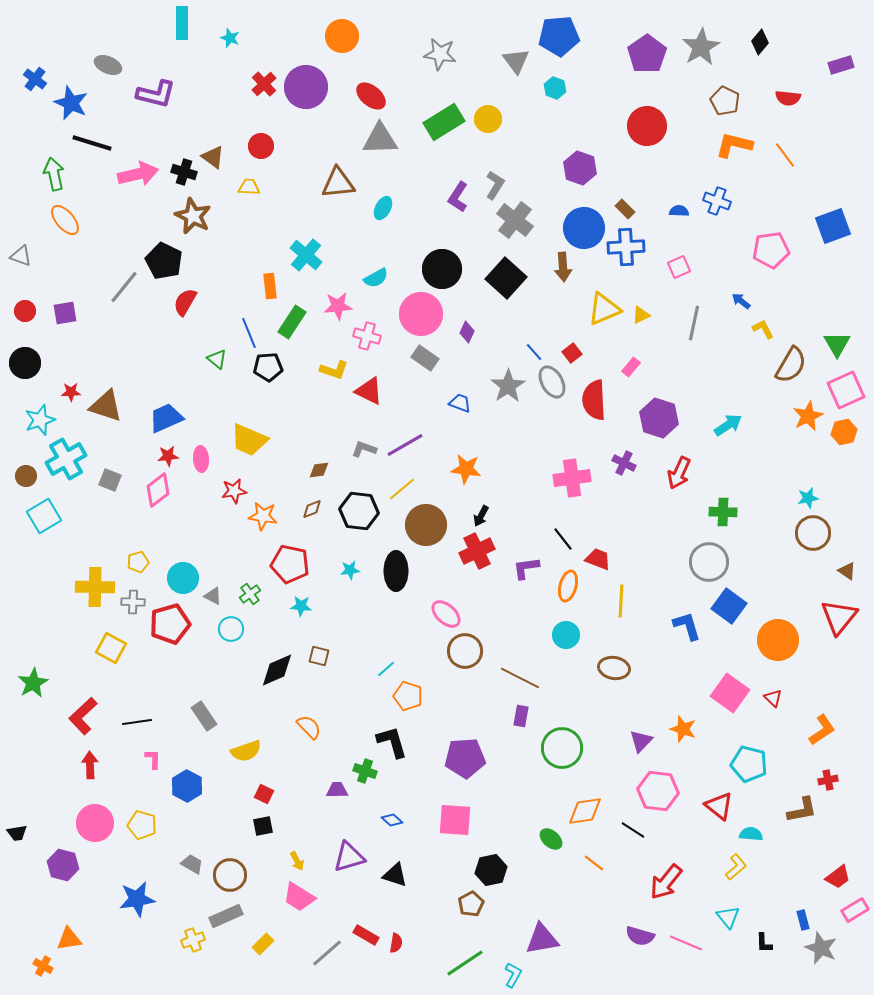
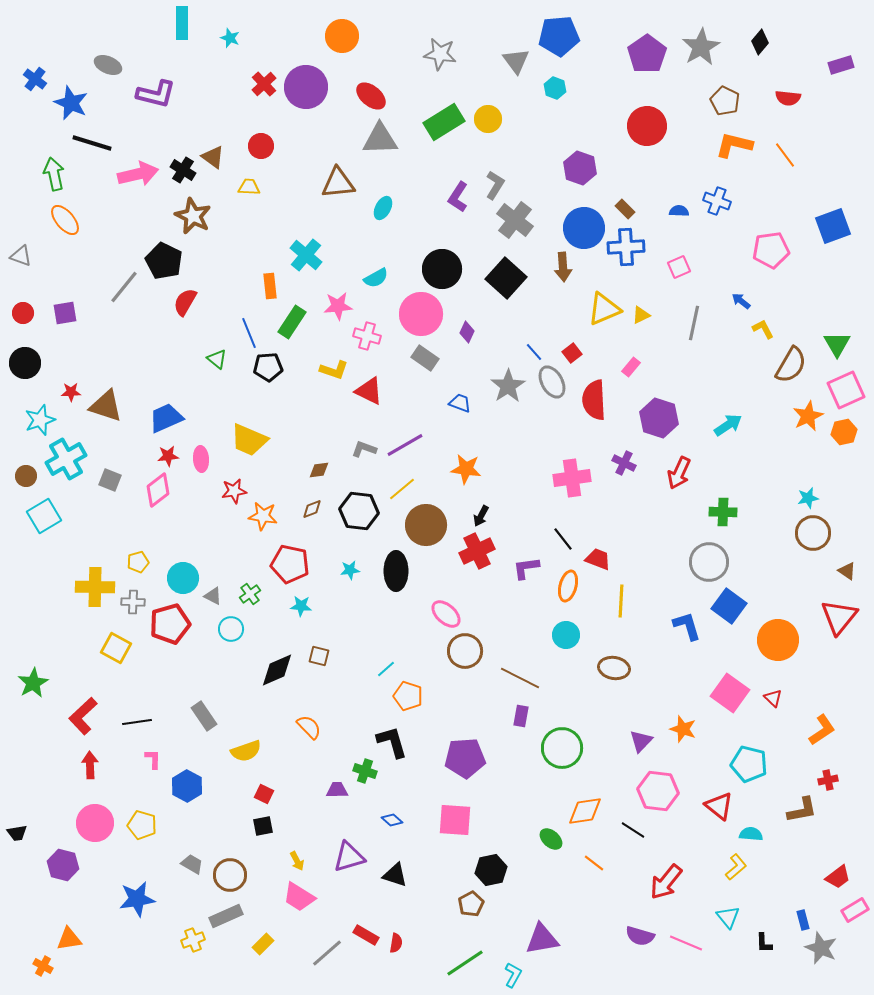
black cross at (184, 172): moved 1 px left, 2 px up; rotated 15 degrees clockwise
red circle at (25, 311): moved 2 px left, 2 px down
yellow square at (111, 648): moved 5 px right
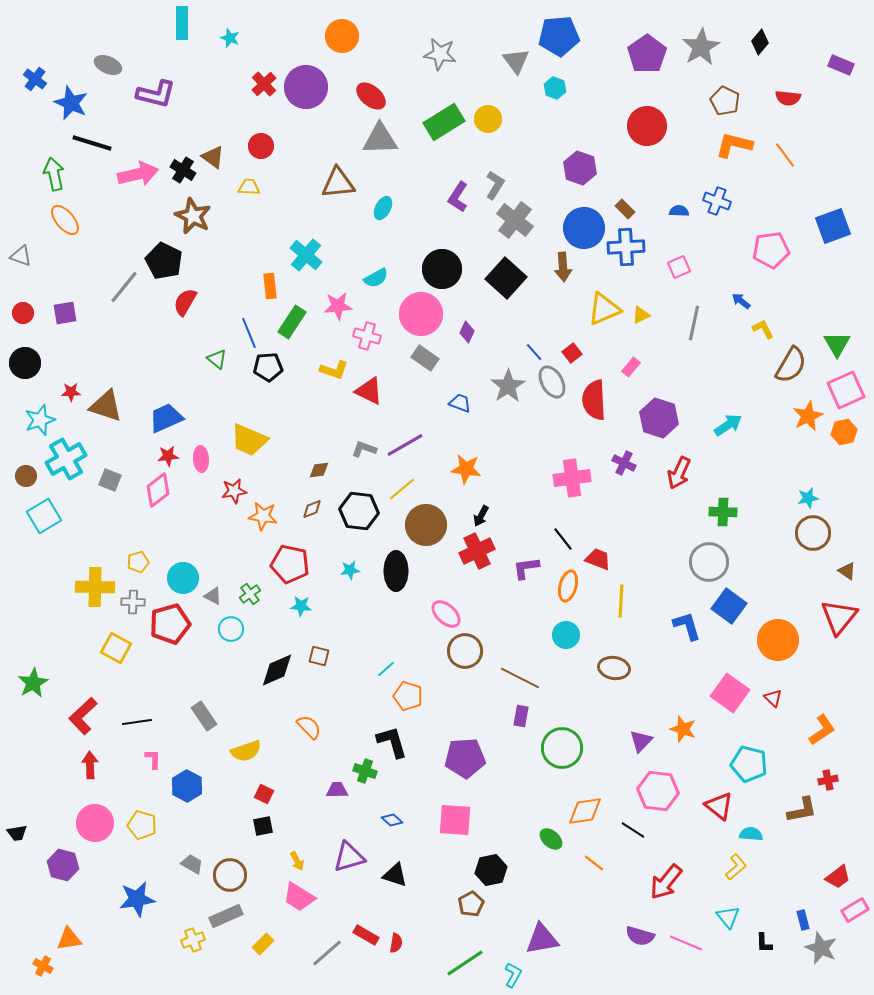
purple rectangle at (841, 65): rotated 40 degrees clockwise
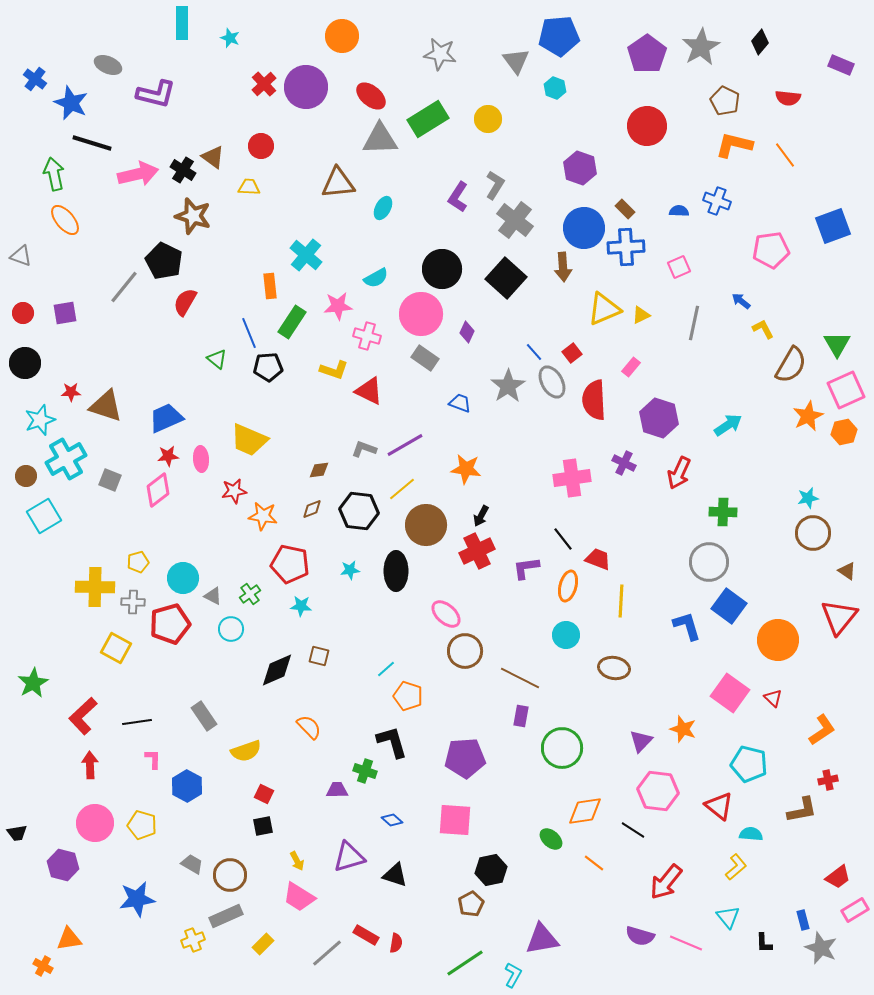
green rectangle at (444, 122): moved 16 px left, 3 px up
brown star at (193, 216): rotated 9 degrees counterclockwise
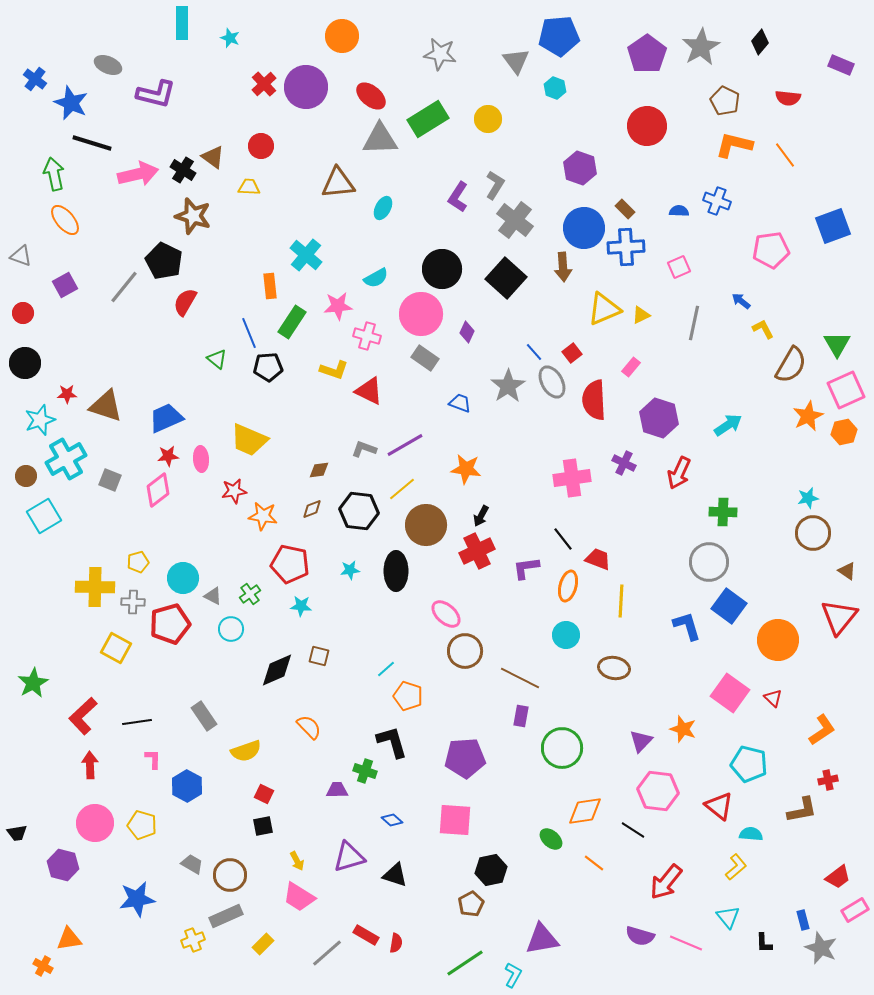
purple square at (65, 313): moved 28 px up; rotated 20 degrees counterclockwise
red star at (71, 392): moved 4 px left, 2 px down
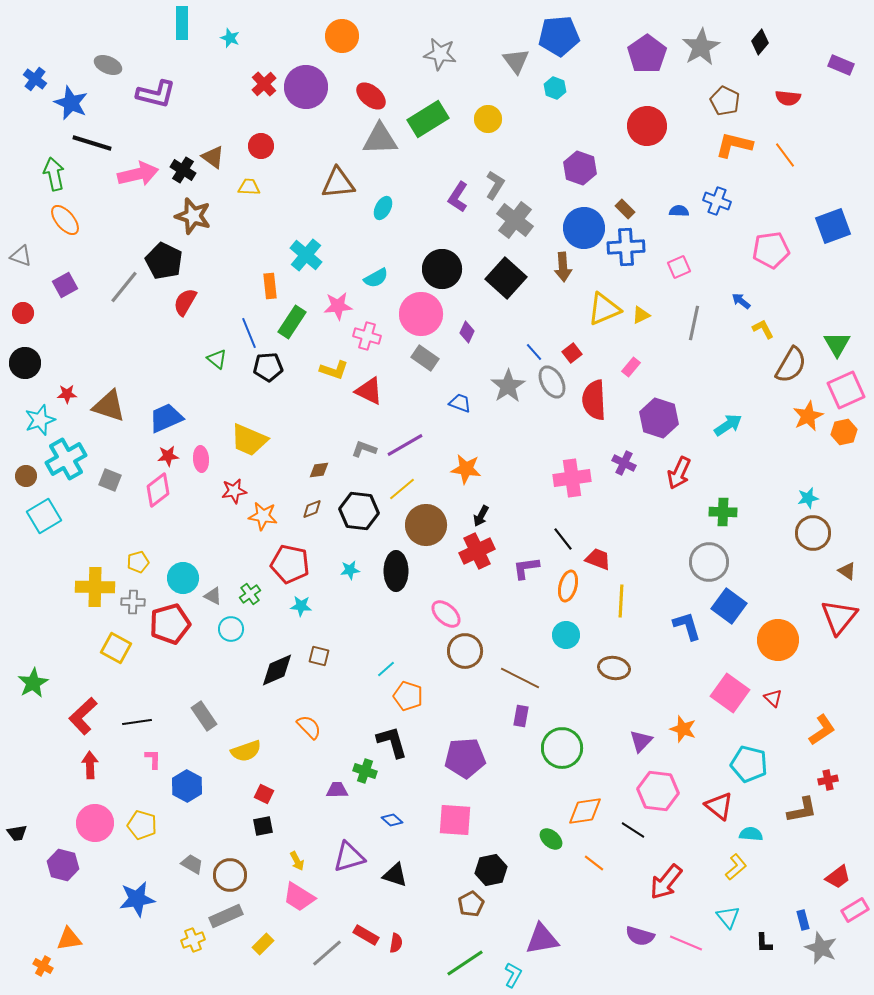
brown triangle at (106, 406): moved 3 px right
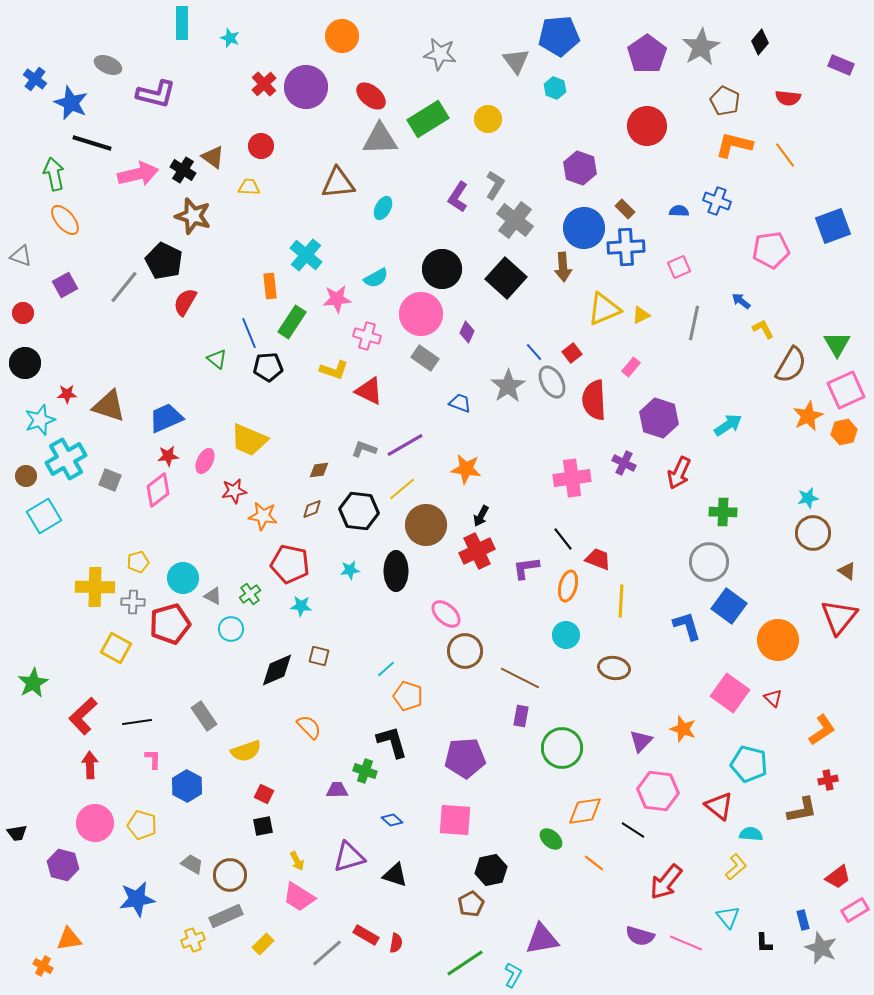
pink star at (338, 306): moved 1 px left, 7 px up
pink ellipse at (201, 459): moved 4 px right, 2 px down; rotated 30 degrees clockwise
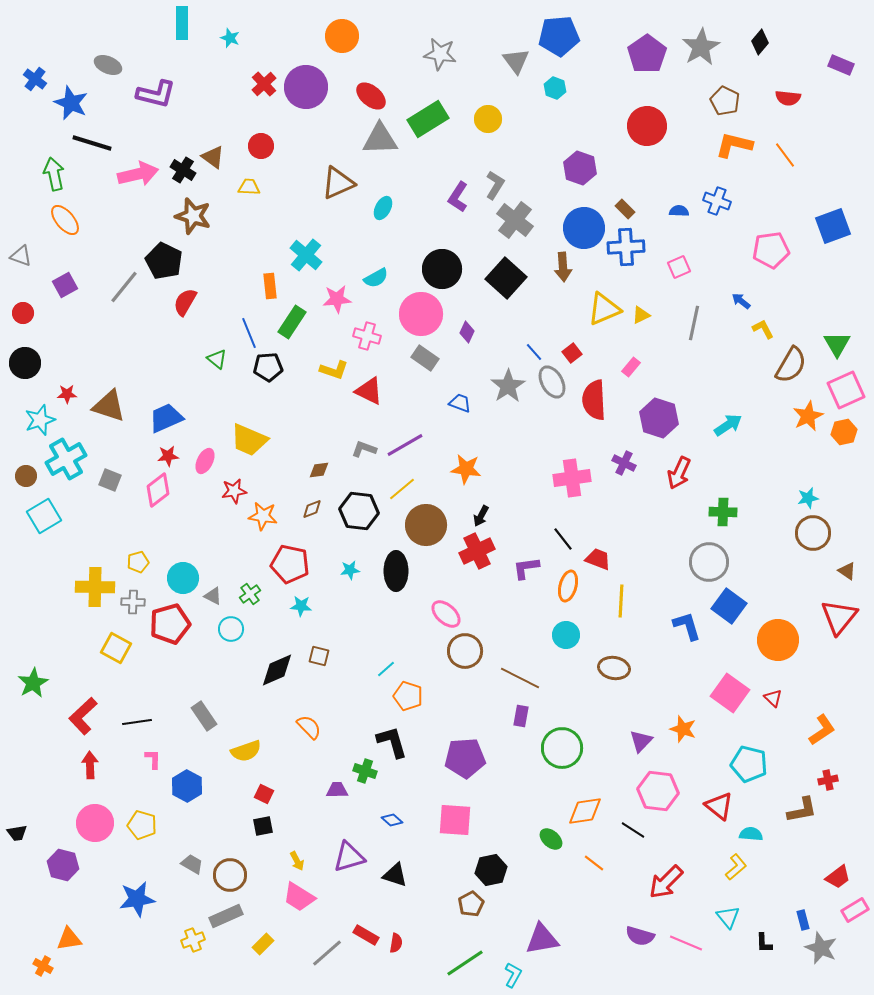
brown triangle at (338, 183): rotated 18 degrees counterclockwise
red arrow at (666, 882): rotated 6 degrees clockwise
